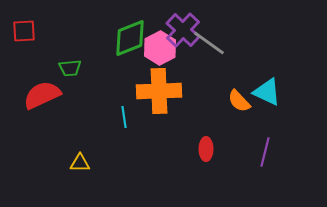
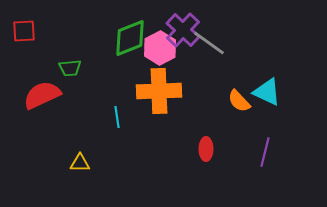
cyan line: moved 7 px left
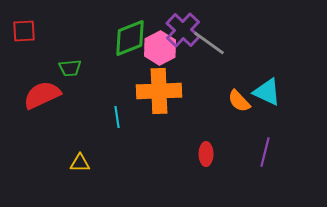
red ellipse: moved 5 px down
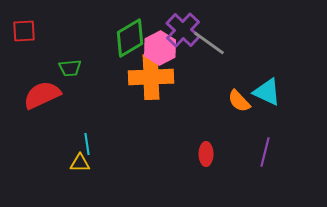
green diamond: rotated 9 degrees counterclockwise
orange cross: moved 8 px left, 14 px up
cyan line: moved 30 px left, 27 px down
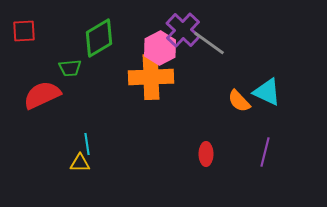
green diamond: moved 31 px left
